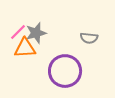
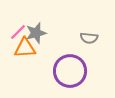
purple circle: moved 5 px right
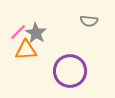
gray star: rotated 25 degrees counterclockwise
gray semicircle: moved 17 px up
orange triangle: moved 1 px right, 2 px down
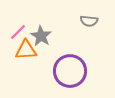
gray star: moved 5 px right, 3 px down
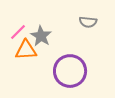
gray semicircle: moved 1 px left, 1 px down
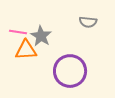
pink line: rotated 54 degrees clockwise
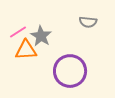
pink line: rotated 42 degrees counterclockwise
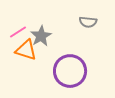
gray star: rotated 10 degrees clockwise
orange triangle: rotated 20 degrees clockwise
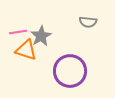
pink line: rotated 24 degrees clockwise
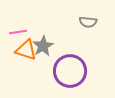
gray star: moved 2 px right, 10 px down
